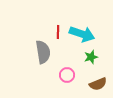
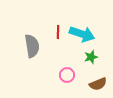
gray semicircle: moved 11 px left, 6 px up
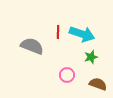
gray semicircle: rotated 60 degrees counterclockwise
brown semicircle: rotated 138 degrees counterclockwise
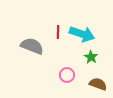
green star: rotated 24 degrees counterclockwise
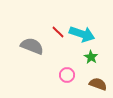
red line: rotated 48 degrees counterclockwise
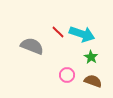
brown semicircle: moved 5 px left, 3 px up
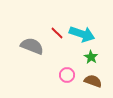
red line: moved 1 px left, 1 px down
